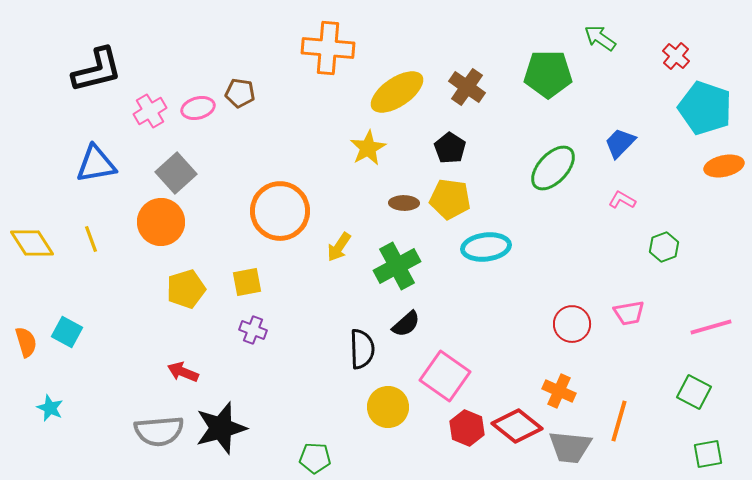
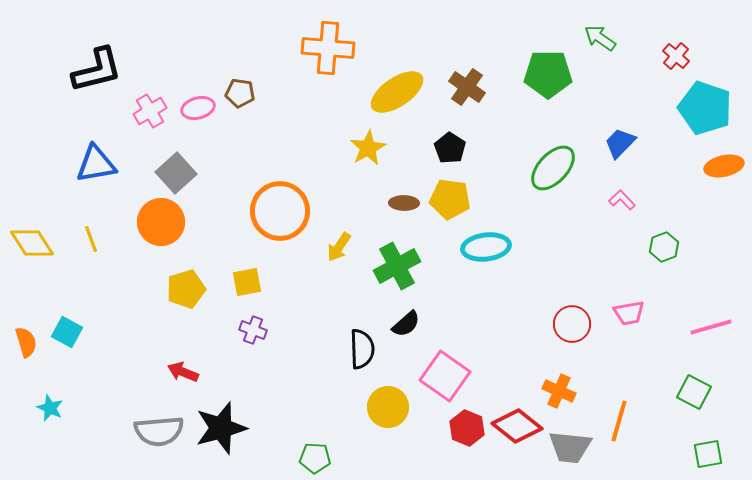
pink L-shape at (622, 200): rotated 16 degrees clockwise
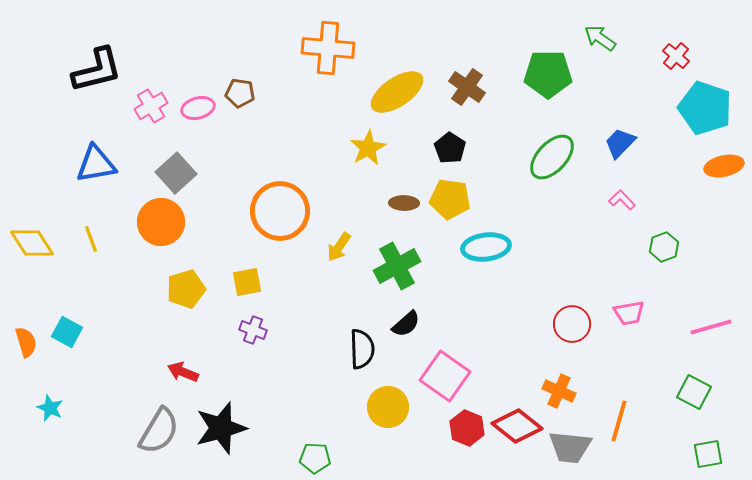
pink cross at (150, 111): moved 1 px right, 5 px up
green ellipse at (553, 168): moved 1 px left, 11 px up
gray semicircle at (159, 431): rotated 54 degrees counterclockwise
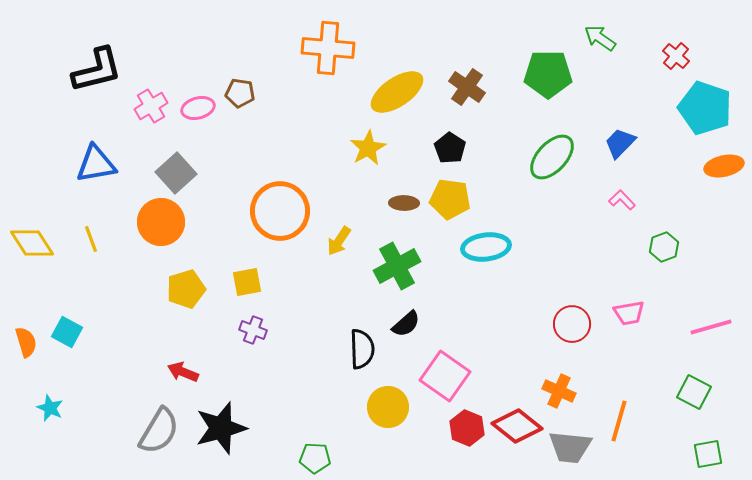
yellow arrow at (339, 247): moved 6 px up
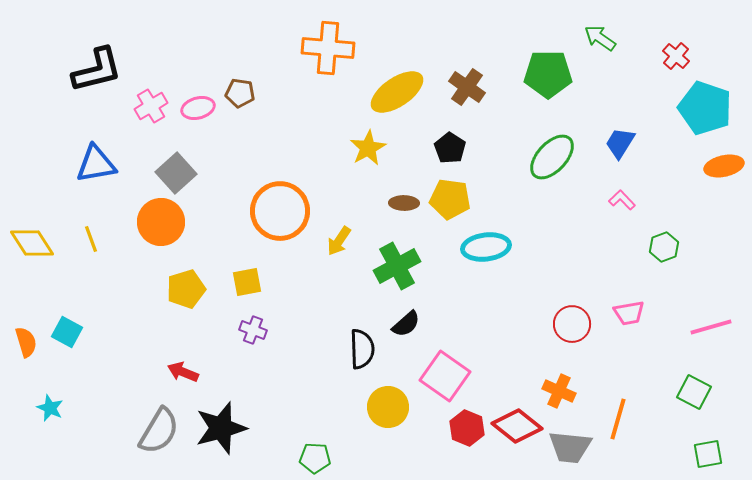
blue trapezoid at (620, 143): rotated 12 degrees counterclockwise
orange line at (619, 421): moved 1 px left, 2 px up
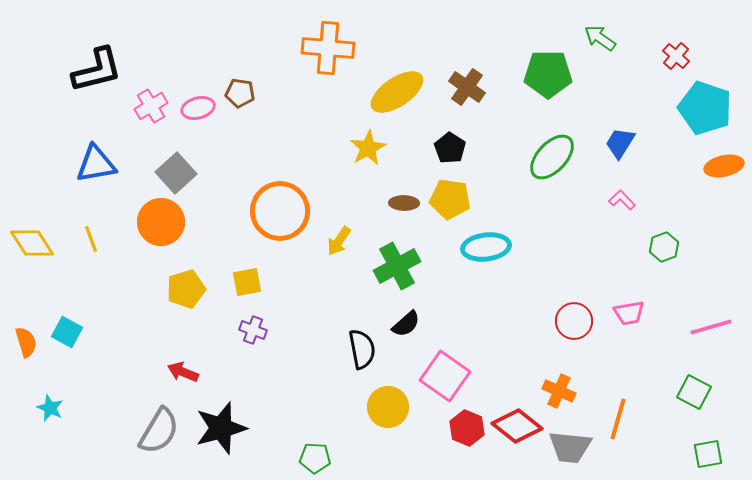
red circle at (572, 324): moved 2 px right, 3 px up
black semicircle at (362, 349): rotated 9 degrees counterclockwise
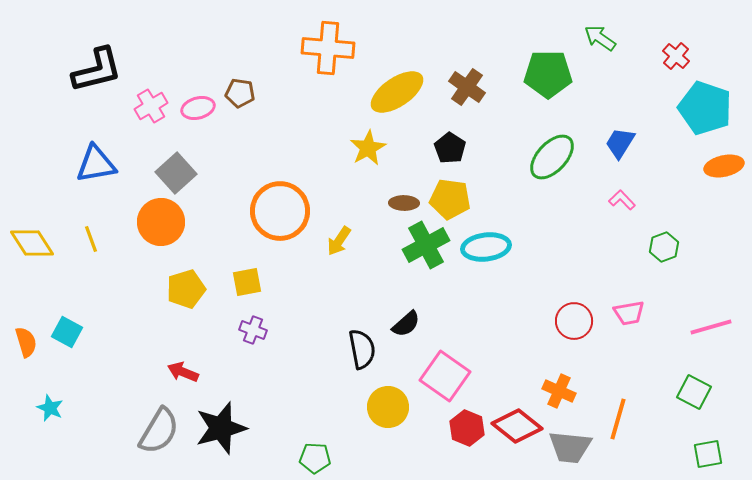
green cross at (397, 266): moved 29 px right, 21 px up
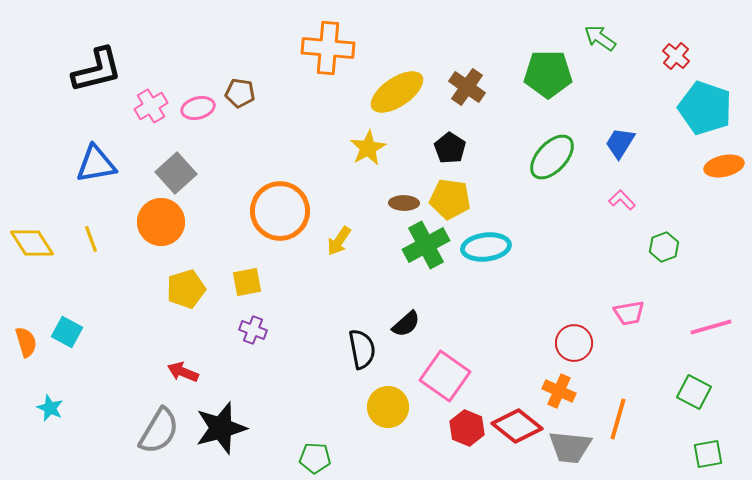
red circle at (574, 321): moved 22 px down
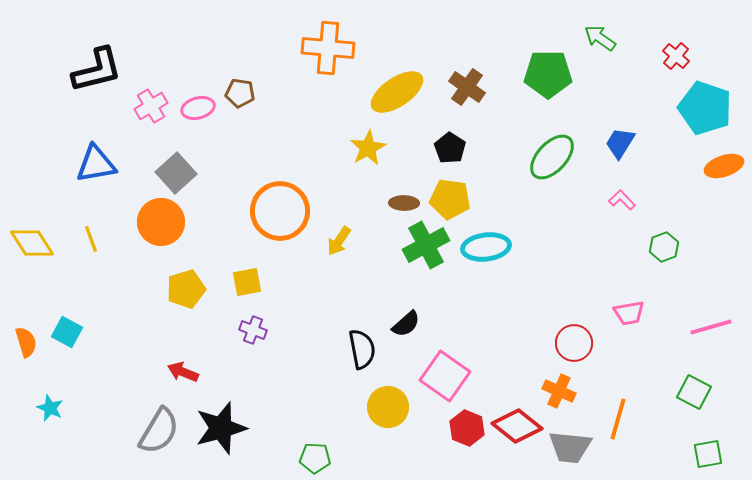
orange ellipse at (724, 166): rotated 6 degrees counterclockwise
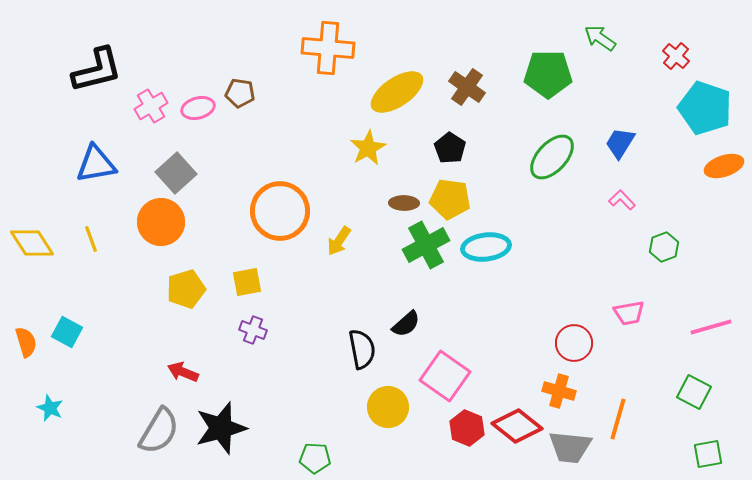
orange cross at (559, 391): rotated 8 degrees counterclockwise
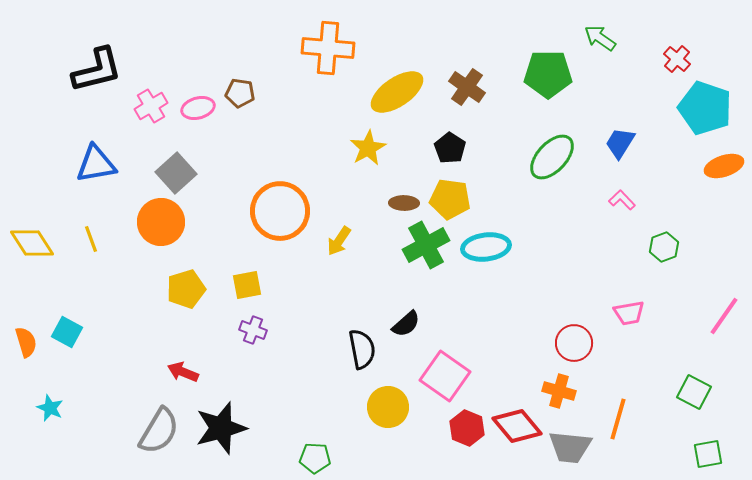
red cross at (676, 56): moved 1 px right, 3 px down
yellow square at (247, 282): moved 3 px down
pink line at (711, 327): moved 13 px right, 11 px up; rotated 39 degrees counterclockwise
red diamond at (517, 426): rotated 12 degrees clockwise
